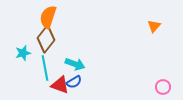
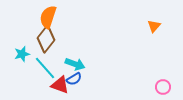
cyan star: moved 1 px left, 1 px down
cyan line: rotated 30 degrees counterclockwise
blue semicircle: moved 3 px up
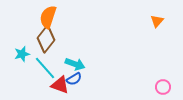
orange triangle: moved 3 px right, 5 px up
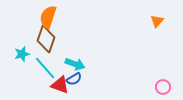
brown diamond: rotated 20 degrees counterclockwise
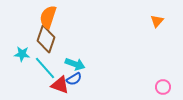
cyan star: rotated 21 degrees clockwise
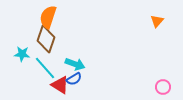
red triangle: rotated 12 degrees clockwise
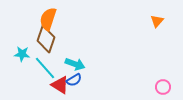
orange semicircle: moved 2 px down
blue semicircle: moved 1 px down
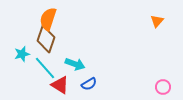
cyan star: rotated 21 degrees counterclockwise
blue semicircle: moved 15 px right, 4 px down
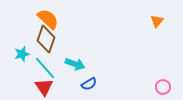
orange semicircle: rotated 115 degrees clockwise
red triangle: moved 16 px left, 2 px down; rotated 24 degrees clockwise
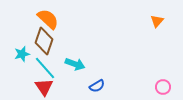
brown diamond: moved 2 px left, 2 px down
blue semicircle: moved 8 px right, 2 px down
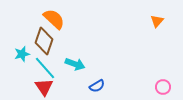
orange semicircle: moved 6 px right
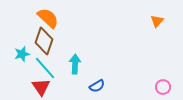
orange semicircle: moved 6 px left, 1 px up
cyan arrow: rotated 108 degrees counterclockwise
red triangle: moved 3 px left
